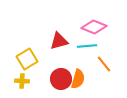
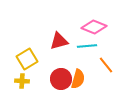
orange line: moved 2 px right, 1 px down
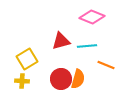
pink diamond: moved 2 px left, 10 px up
red triangle: moved 2 px right
orange line: rotated 30 degrees counterclockwise
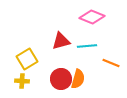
orange line: moved 5 px right, 2 px up
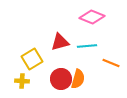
red triangle: moved 1 px left, 1 px down
yellow square: moved 5 px right
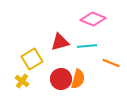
pink diamond: moved 1 px right, 2 px down
yellow cross: rotated 32 degrees clockwise
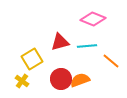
orange line: moved 2 px up; rotated 18 degrees clockwise
orange semicircle: moved 2 px right, 1 px down; rotated 126 degrees counterclockwise
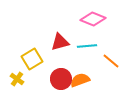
yellow cross: moved 5 px left, 2 px up
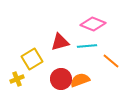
pink diamond: moved 5 px down
yellow cross: rotated 32 degrees clockwise
